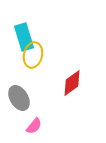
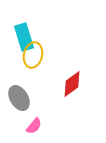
red diamond: moved 1 px down
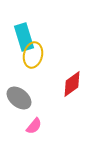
gray ellipse: rotated 20 degrees counterclockwise
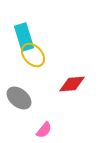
yellow ellipse: rotated 55 degrees counterclockwise
red diamond: rotated 32 degrees clockwise
pink semicircle: moved 10 px right, 4 px down
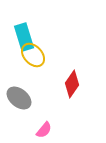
red diamond: rotated 52 degrees counterclockwise
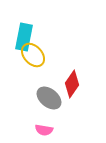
cyan rectangle: rotated 28 degrees clockwise
gray ellipse: moved 30 px right
pink semicircle: rotated 60 degrees clockwise
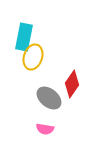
yellow ellipse: moved 2 px down; rotated 60 degrees clockwise
pink semicircle: moved 1 px right, 1 px up
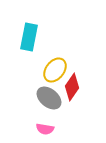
cyan rectangle: moved 5 px right
yellow ellipse: moved 22 px right, 13 px down; rotated 20 degrees clockwise
red diamond: moved 3 px down
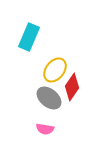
cyan rectangle: rotated 12 degrees clockwise
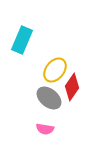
cyan rectangle: moved 7 px left, 3 px down
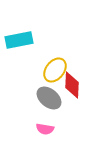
cyan rectangle: moved 3 px left; rotated 56 degrees clockwise
red diamond: moved 2 px up; rotated 32 degrees counterclockwise
